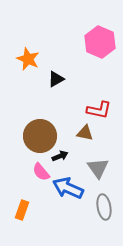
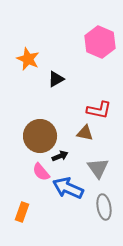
orange rectangle: moved 2 px down
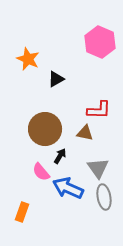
red L-shape: rotated 10 degrees counterclockwise
brown circle: moved 5 px right, 7 px up
black arrow: rotated 35 degrees counterclockwise
gray ellipse: moved 10 px up
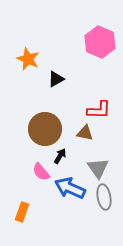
blue arrow: moved 2 px right
